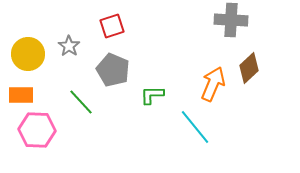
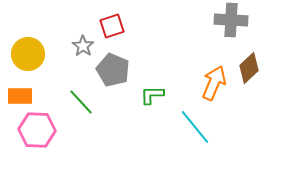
gray star: moved 14 px right
orange arrow: moved 1 px right, 1 px up
orange rectangle: moved 1 px left, 1 px down
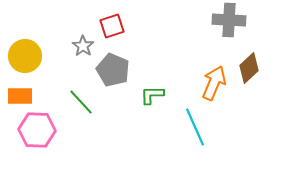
gray cross: moved 2 px left
yellow circle: moved 3 px left, 2 px down
cyan line: rotated 15 degrees clockwise
